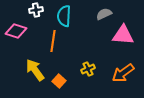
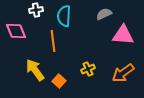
pink diamond: rotated 50 degrees clockwise
orange line: rotated 15 degrees counterclockwise
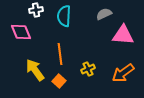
pink diamond: moved 5 px right, 1 px down
orange line: moved 7 px right, 13 px down
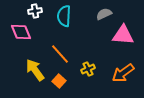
white cross: moved 1 px left, 1 px down
orange line: rotated 35 degrees counterclockwise
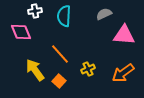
pink triangle: moved 1 px right
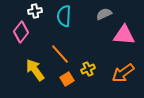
pink diamond: rotated 60 degrees clockwise
orange square: moved 8 px right, 2 px up; rotated 16 degrees clockwise
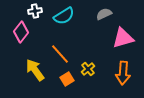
cyan semicircle: rotated 125 degrees counterclockwise
pink triangle: moved 1 px left, 3 px down; rotated 20 degrees counterclockwise
yellow cross: rotated 16 degrees counterclockwise
orange arrow: rotated 50 degrees counterclockwise
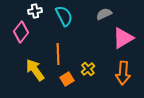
cyan semicircle: rotated 85 degrees counterclockwise
pink triangle: rotated 15 degrees counterclockwise
orange line: moved 2 px left; rotated 40 degrees clockwise
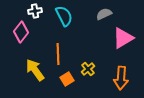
orange arrow: moved 2 px left, 5 px down
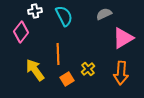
orange arrow: moved 5 px up
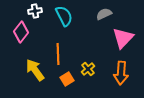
pink triangle: rotated 15 degrees counterclockwise
